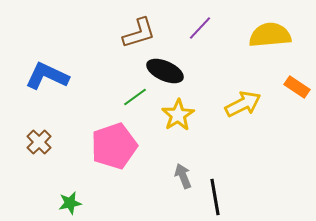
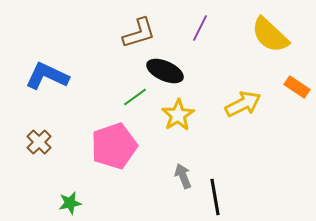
purple line: rotated 16 degrees counterclockwise
yellow semicircle: rotated 132 degrees counterclockwise
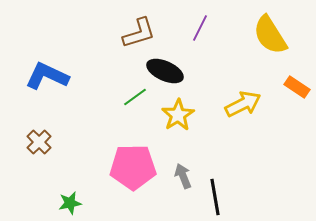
yellow semicircle: rotated 15 degrees clockwise
pink pentagon: moved 19 px right, 21 px down; rotated 18 degrees clockwise
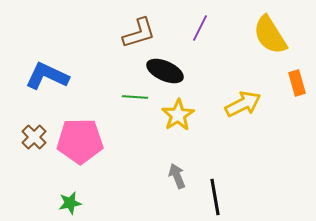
orange rectangle: moved 4 px up; rotated 40 degrees clockwise
green line: rotated 40 degrees clockwise
brown cross: moved 5 px left, 5 px up
pink pentagon: moved 53 px left, 26 px up
gray arrow: moved 6 px left
